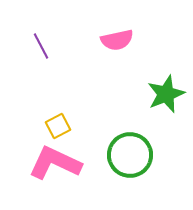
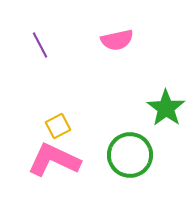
purple line: moved 1 px left, 1 px up
green star: moved 14 px down; rotated 15 degrees counterclockwise
pink L-shape: moved 1 px left, 3 px up
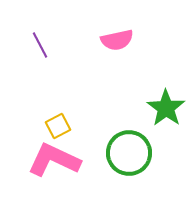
green circle: moved 1 px left, 2 px up
